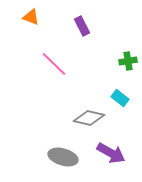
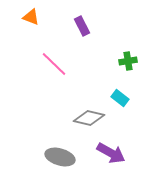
gray ellipse: moved 3 px left
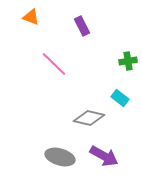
purple arrow: moved 7 px left, 3 px down
